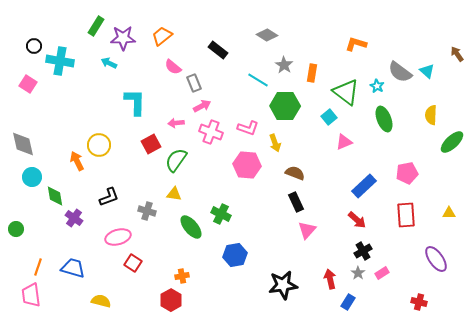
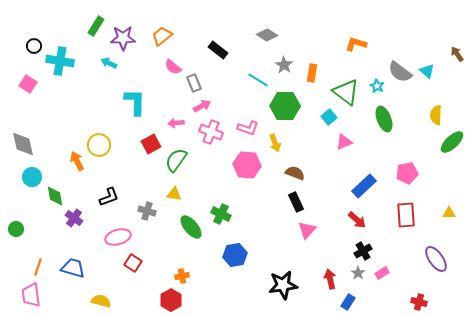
yellow semicircle at (431, 115): moved 5 px right
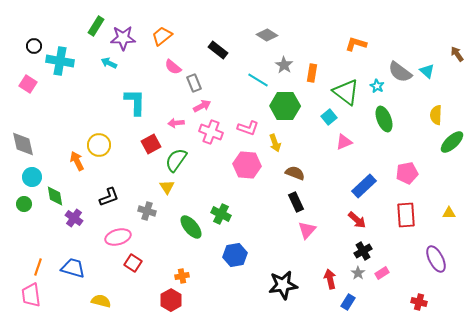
yellow triangle at (174, 194): moved 7 px left, 7 px up; rotated 49 degrees clockwise
green circle at (16, 229): moved 8 px right, 25 px up
purple ellipse at (436, 259): rotated 8 degrees clockwise
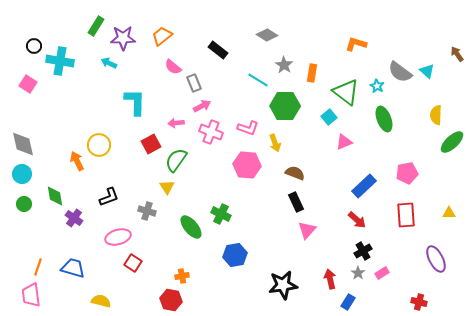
cyan circle at (32, 177): moved 10 px left, 3 px up
red hexagon at (171, 300): rotated 20 degrees counterclockwise
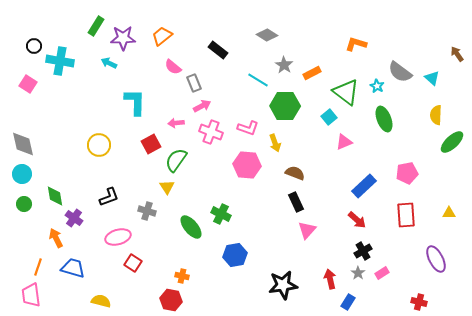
cyan triangle at (427, 71): moved 5 px right, 7 px down
orange rectangle at (312, 73): rotated 54 degrees clockwise
orange arrow at (77, 161): moved 21 px left, 77 px down
orange cross at (182, 276): rotated 24 degrees clockwise
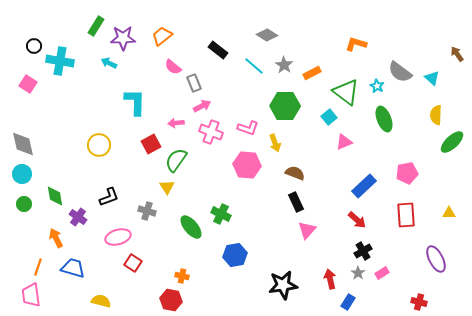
cyan line at (258, 80): moved 4 px left, 14 px up; rotated 10 degrees clockwise
purple cross at (74, 218): moved 4 px right, 1 px up
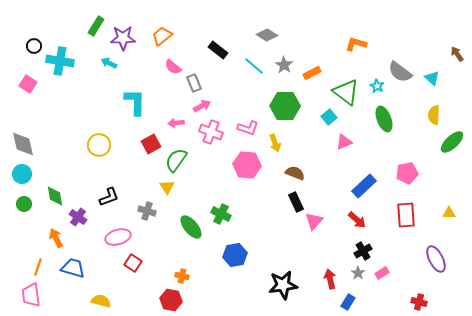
yellow semicircle at (436, 115): moved 2 px left
pink triangle at (307, 230): moved 7 px right, 9 px up
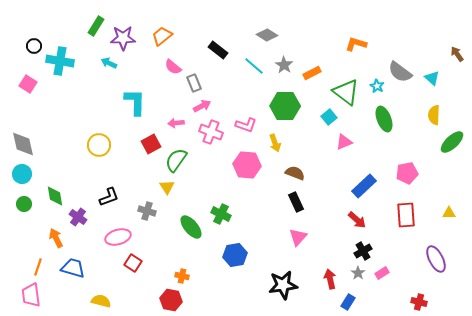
pink L-shape at (248, 128): moved 2 px left, 3 px up
pink triangle at (314, 221): moved 16 px left, 16 px down
